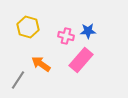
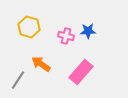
yellow hexagon: moved 1 px right
pink rectangle: moved 12 px down
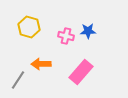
orange arrow: rotated 36 degrees counterclockwise
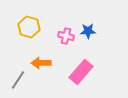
orange arrow: moved 1 px up
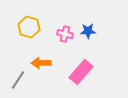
pink cross: moved 1 px left, 2 px up
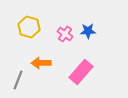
pink cross: rotated 21 degrees clockwise
gray line: rotated 12 degrees counterclockwise
